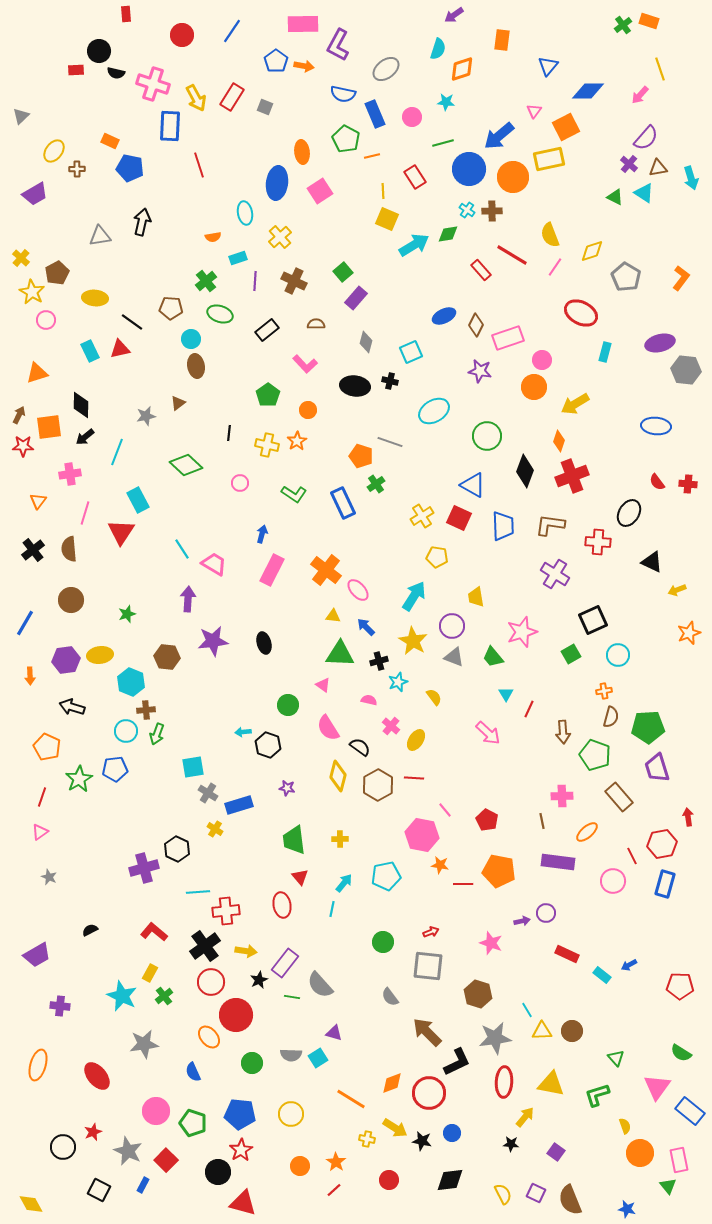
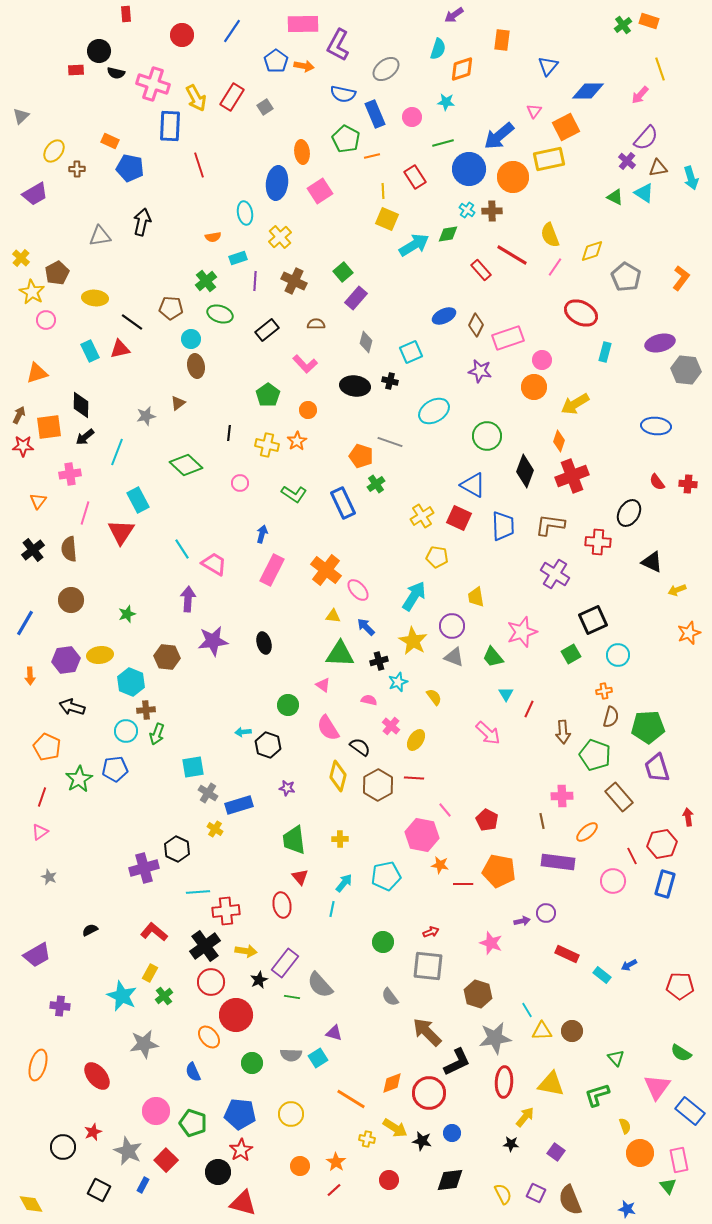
gray square at (265, 107): rotated 35 degrees clockwise
purple cross at (629, 164): moved 2 px left, 3 px up
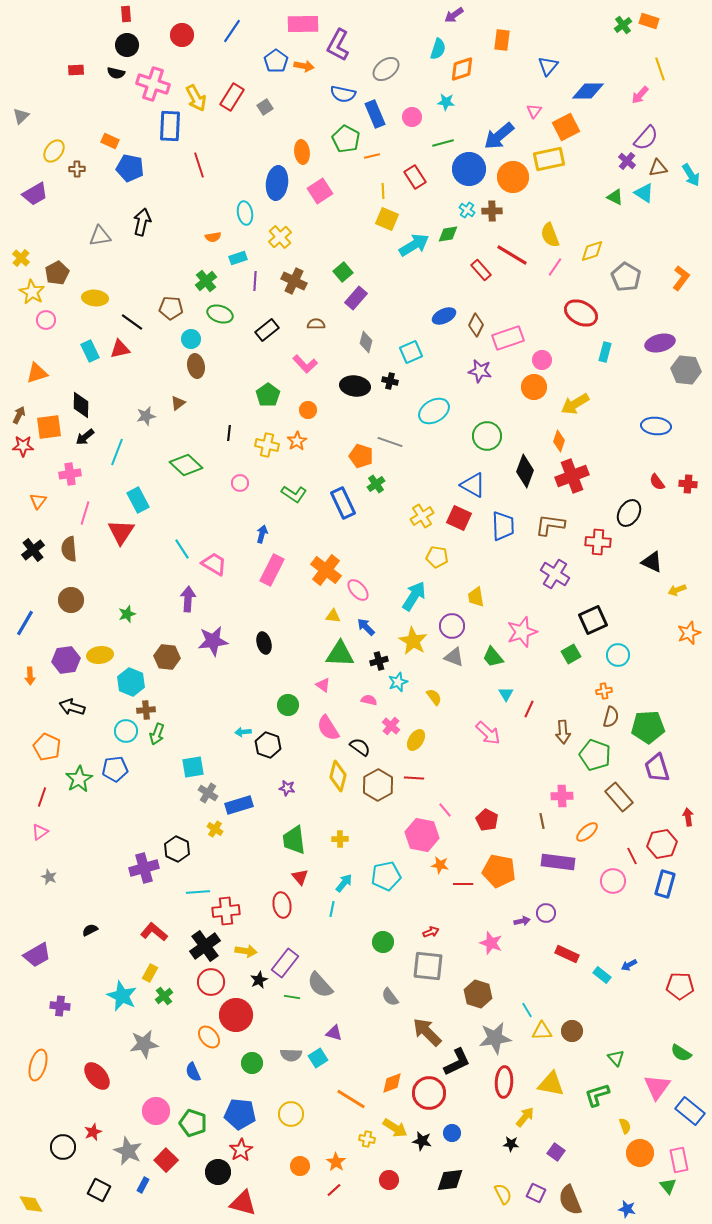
black circle at (99, 51): moved 28 px right, 6 px up
cyan arrow at (691, 178): moved 3 px up; rotated 15 degrees counterclockwise
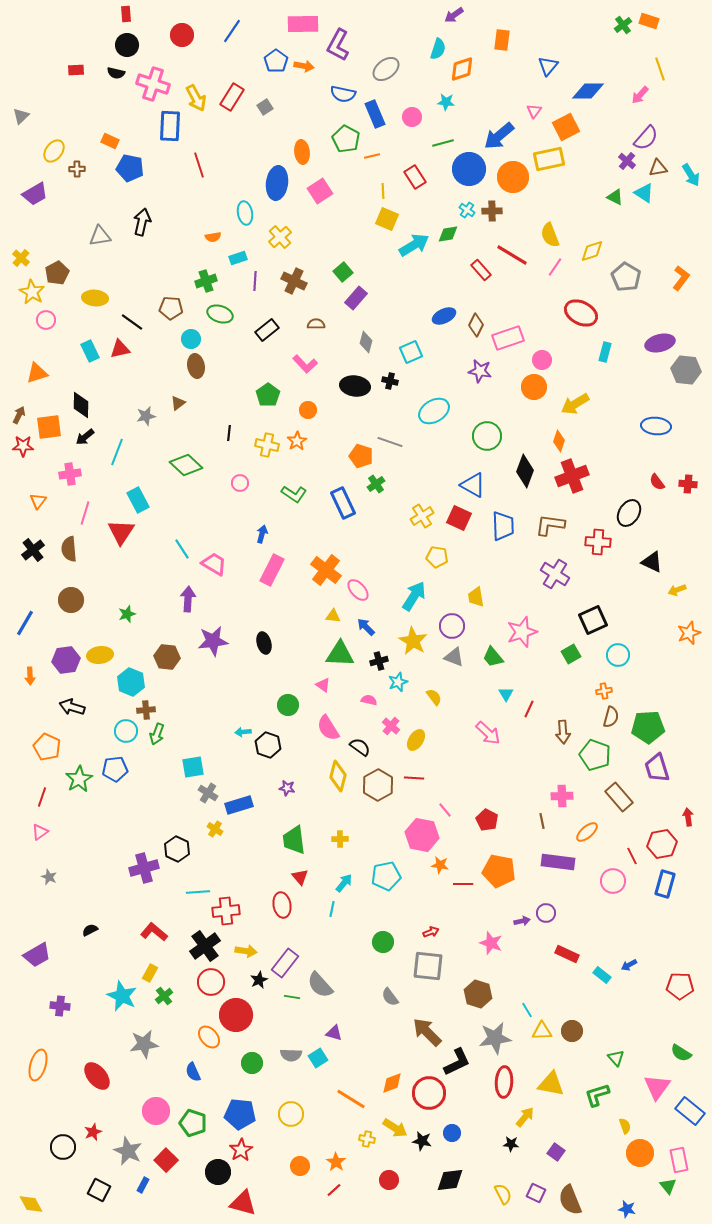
green cross at (206, 281): rotated 20 degrees clockwise
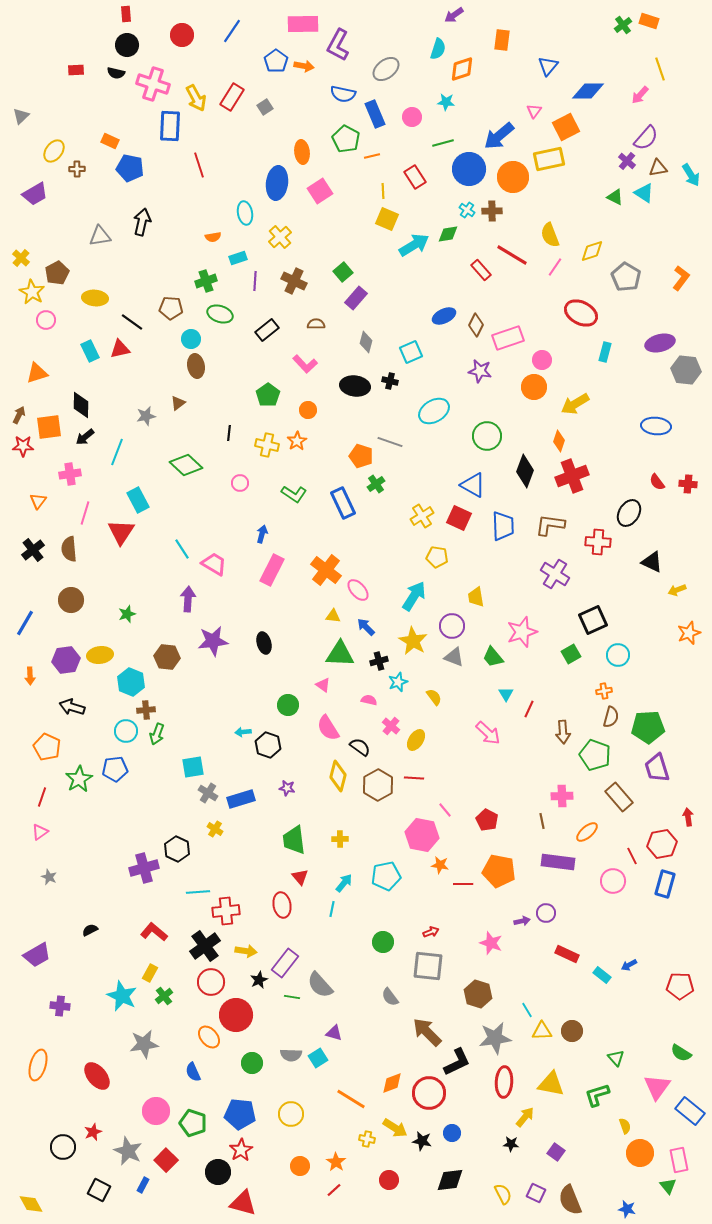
blue rectangle at (239, 805): moved 2 px right, 6 px up
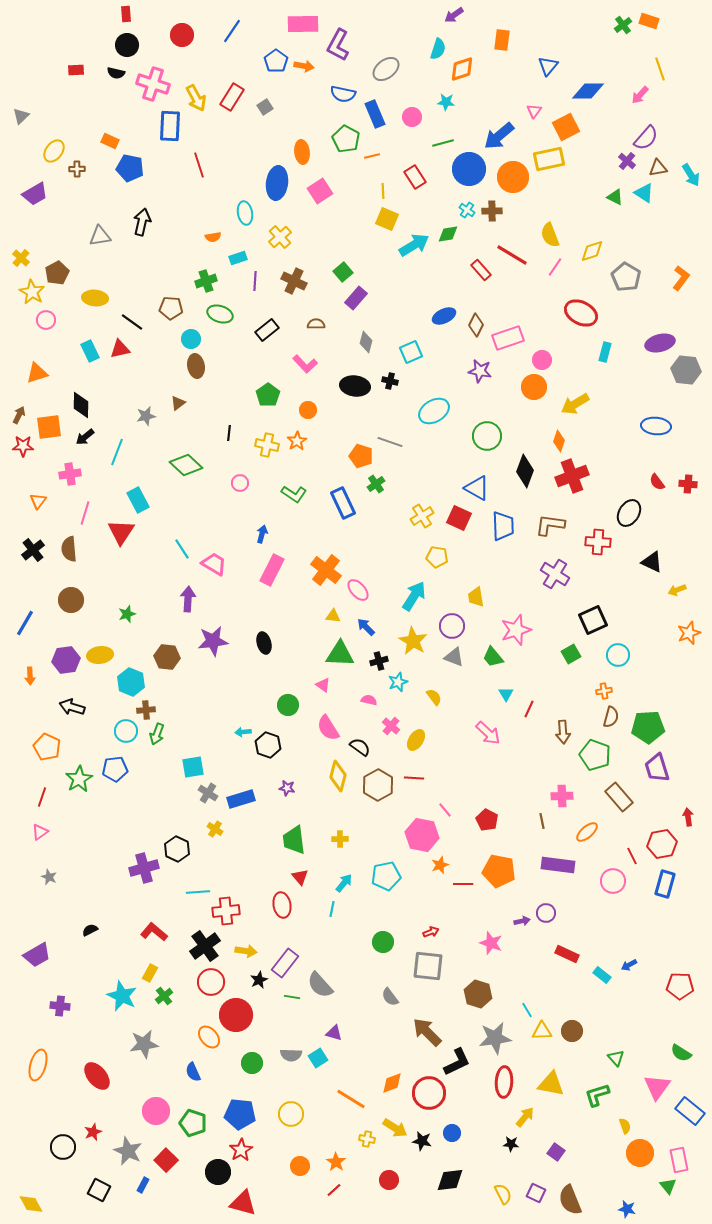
blue triangle at (473, 485): moved 4 px right, 3 px down
pink star at (522, 632): moved 6 px left, 2 px up
purple rectangle at (558, 862): moved 3 px down
orange star at (440, 865): rotated 30 degrees counterclockwise
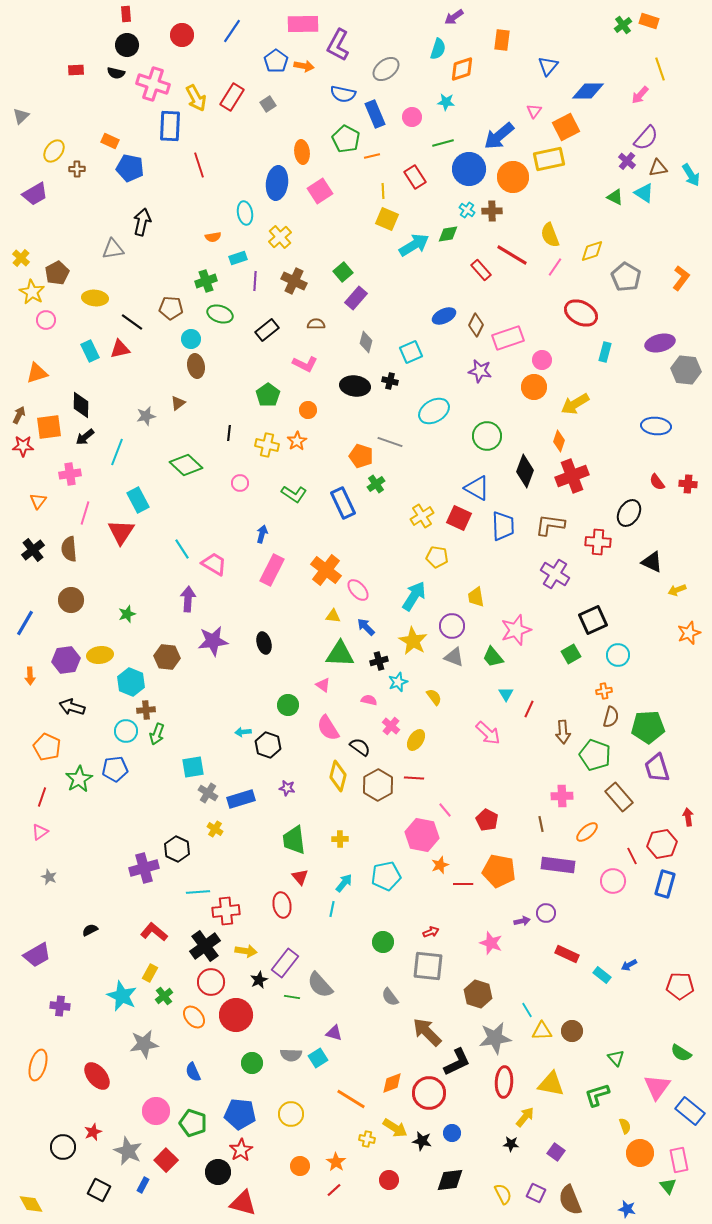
purple arrow at (454, 15): moved 2 px down
gray square at (265, 107): moved 3 px right, 3 px up
gray triangle at (100, 236): moved 13 px right, 13 px down
pink L-shape at (305, 364): rotated 20 degrees counterclockwise
brown line at (542, 821): moved 1 px left, 3 px down
orange ellipse at (209, 1037): moved 15 px left, 20 px up
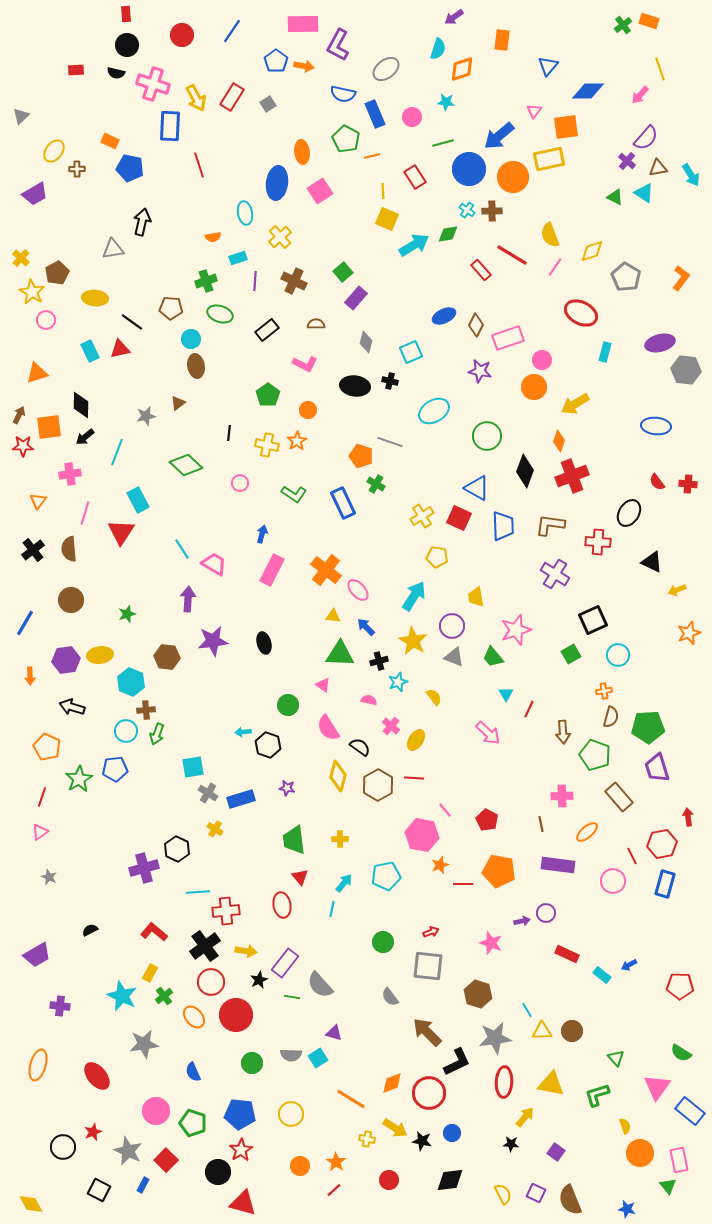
orange square at (566, 127): rotated 20 degrees clockwise
green cross at (376, 484): rotated 24 degrees counterclockwise
